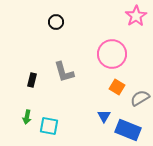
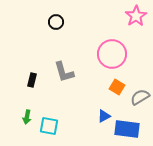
gray semicircle: moved 1 px up
blue triangle: rotated 32 degrees clockwise
blue rectangle: moved 1 px left, 1 px up; rotated 15 degrees counterclockwise
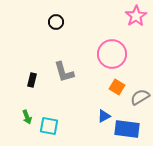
green arrow: rotated 32 degrees counterclockwise
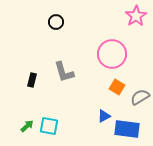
green arrow: moved 9 px down; rotated 112 degrees counterclockwise
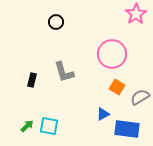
pink star: moved 2 px up
blue triangle: moved 1 px left, 2 px up
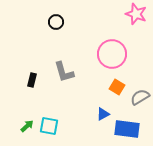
pink star: rotated 20 degrees counterclockwise
